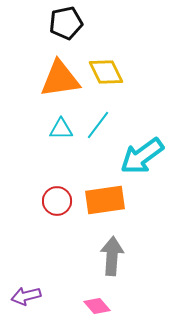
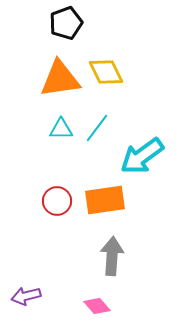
black pentagon: rotated 8 degrees counterclockwise
cyan line: moved 1 px left, 3 px down
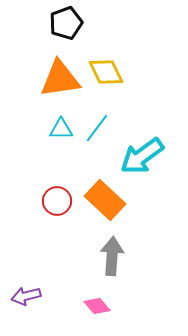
orange rectangle: rotated 51 degrees clockwise
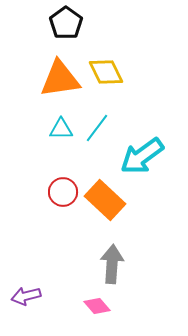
black pentagon: rotated 16 degrees counterclockwise
red circle: moved 6 px right, 9 px up
gray arrow: moved 8 px down
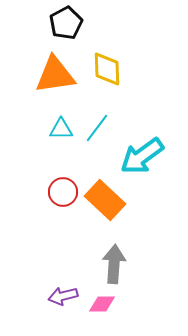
black pentagon: rotated 8 degrees clockwise
yellow diamond: moved 1 px right, 3 px up; rotated 24 degrees clockwise
orange triangle: moved 5 px left, 4 px up
gray arrow: moved 2 px right
purple arrow: moved 37 px right
pink diamond: moved 5 px right, 2 px up; rotated 48 degrees counterclockwise
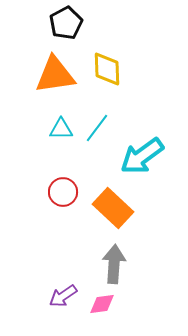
orange rectangle: moved 8 px right, 8 px down
purple arrow: rotated 20 degrees counterclockwise
pink diamond: rotated 8 degrees counterclockwise
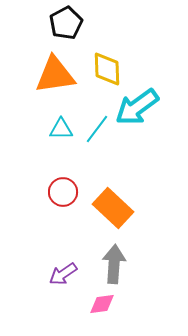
cyan line: moved 1 px down
cyan arrow: moved 5 px left, 49 px up
purple arrow: moved 22 px up
